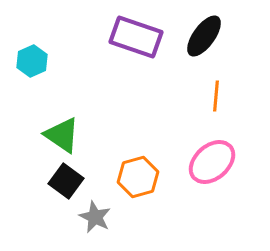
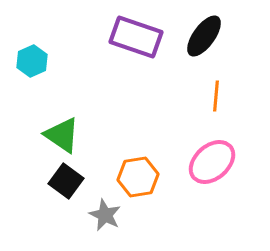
orange hexagon: rotated 6 degrees clockwise
gray star: moved 10 px right, 2 px up
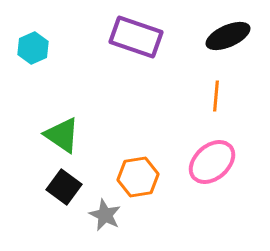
black ellipse: moved 24 px right; rotated 30 degrees clockwise
cyan hexagon: moved 1 px right, 13 px up
black square: moved 2 px left, 6 px down
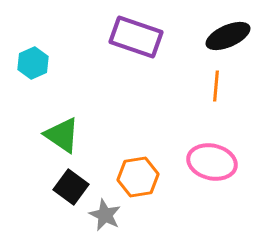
cyan hexagon: moved 15 px down
orange line: moved 10 px up
pink ellipse: rotated 54 degrees clockwise
black square: moved 7 px right
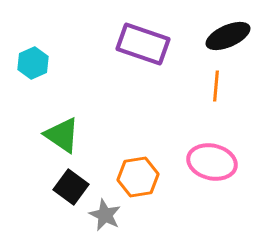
purple rectangle: moved 7 px right, 7 px down
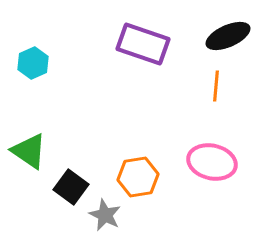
green triangle: moved 33 px left, 16 px down
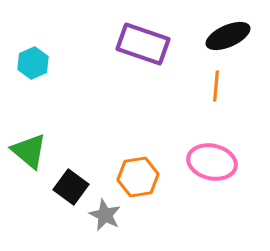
green triangle: rotated 6 degrees clockwise
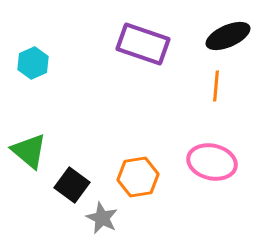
black square: moved 1 px right, 2 px up
gray star: moved 3 px left, 3 px down
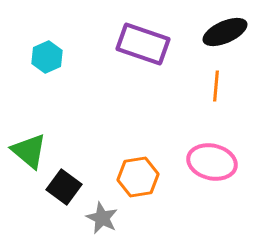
black ellipse: moved 3 px left, 4 px up
cyan hexagon: moved 14 px right, 6 px up
black square: moved 8 px left, 2 px down
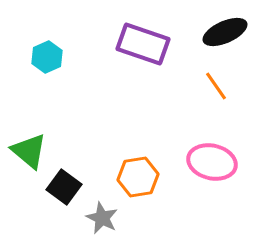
orange line: rotated 40 degrees counterclockwise
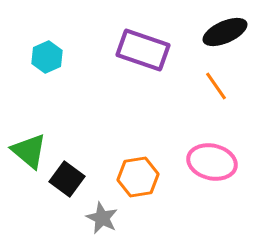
purple rectangle: moved 6 px down
black square: moved 3 px right, 8 px up
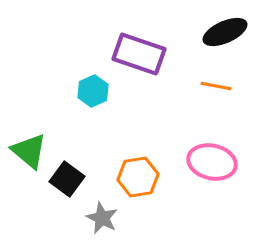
purple rectangle: moved 4 px left, 4 px down
cyan hexagon: moved 46 px right, 34 px down
orange line: rotated 44 degrees counterclockwise
